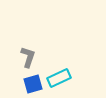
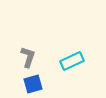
cyan rectangle: moved 13 px right, 17 px up
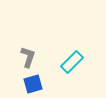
cyan rectangle: moved 1 px down; rotated 20 degrees counterclockwise
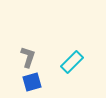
blue square: moved 1 px left, 2 px up
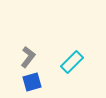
gray L-shape: rotated 20 degrees clockwise
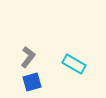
cyan rectangle: moved 2 px right, 2 px down; rotated 75 degrees clockwise
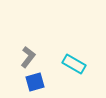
blue square: moved 3 px right
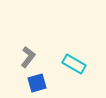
blue square: moved 2 px right, 1 px down
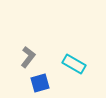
blue square: moved 3 px right
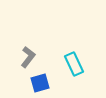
cyan rectangle: rotated 35 degrees clockwise
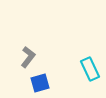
cyan rectangle: moved 16 px right, 5 px down
